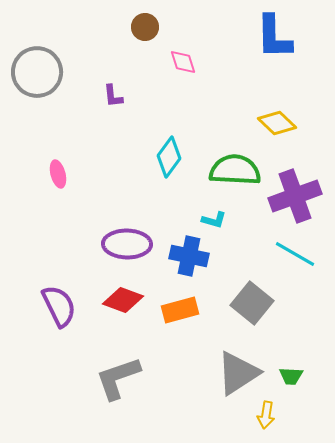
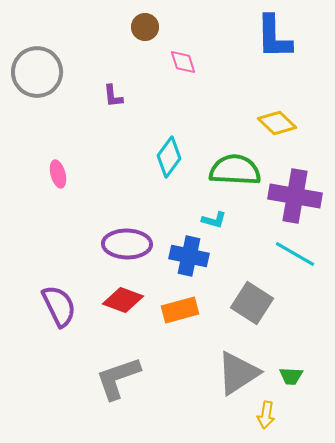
purple cross: rotated 30 degrees clockwise
gray square: rotated 6 degrees counterclockwise
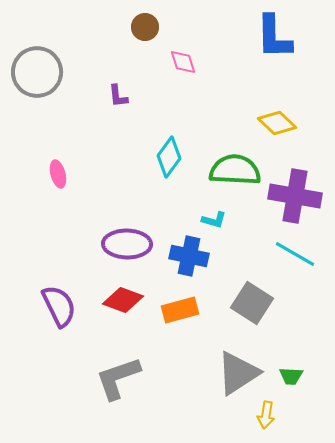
purple L-shape: moved 5 px right
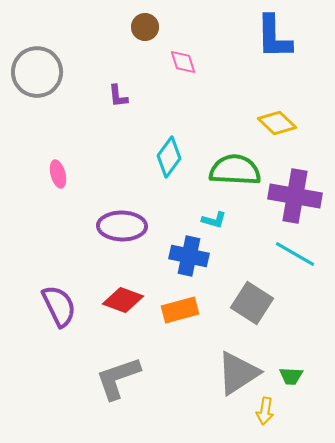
purple ellipse: moved 5 px left, 18 px up
yellow arrow: moved 1 px left, 4 px up
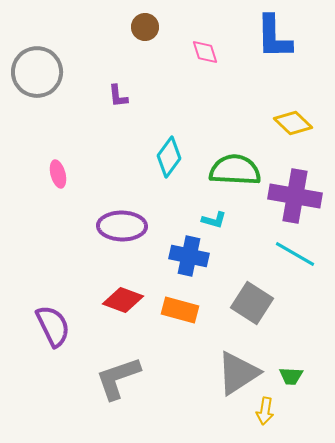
pink diamond: moved 22 px right, 10 px up
yellow diamond: moved 16 px right
purple semicircle: moved 6 px left, 20 px down
orange rectangle: rotated 30 degrees clockwise
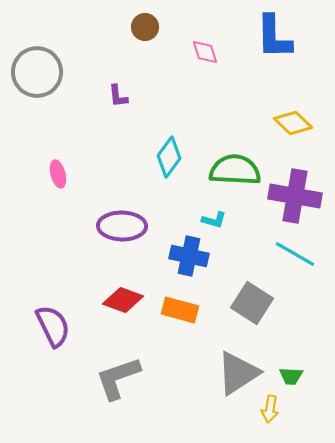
yellow arrow: moved 5 px right, 2 px up
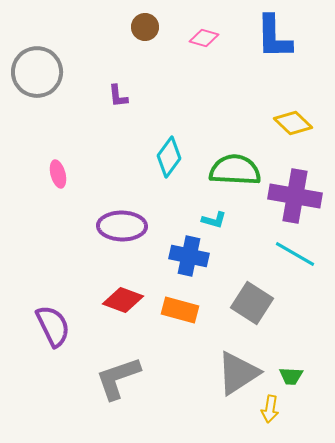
pink diamond: moved 1 px left, 14 px up; rotated 56 degrees counterclockwise
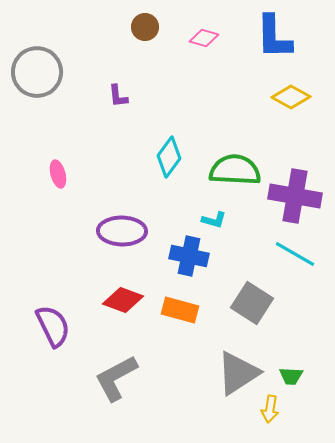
yellow diamond: moved 2 px left, 26 px up; rotated 15 degrees counterclockwise
purple ellipse: moved 5 px down
gray L-shape: moved 2 px left; rotated 9 degrees counterclockwise
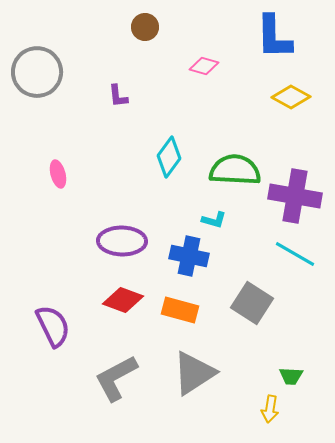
pink diamond: moved 28 px down
purple ellipse: moved 10 px down
gray triangle: moved 44 px left
